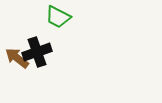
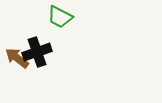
green trapezoid: moved 2 px right
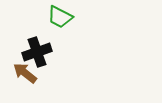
brown arrow: moved 8 px right, 15 px down
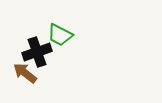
green trapezoid: moved 18 px down
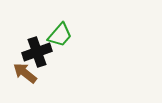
green trapezoid: rotated 76 degrees counterclockwise
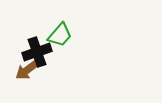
brown arrow: moved 2 px right, 3 px up; rotated 75 degrees counterclockwise
